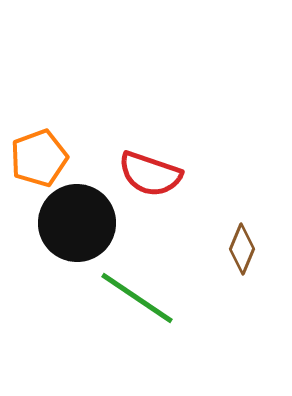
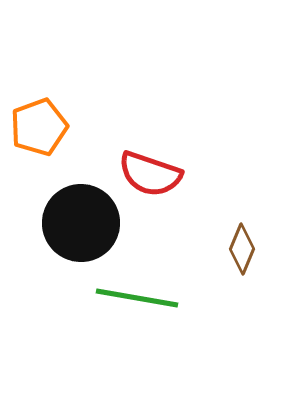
orange pentagon: moved 31 px up
black circle: moved 4 px right
green line: rotated 24 degrees counterclockwise
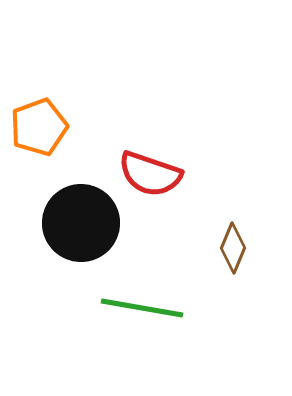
brown diamond: moved 9 px left, 1 px up
green line: moved 5 px right, 10 px down
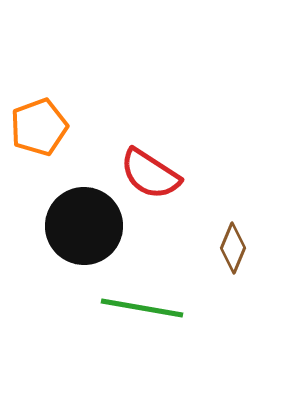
red semicircle: rotated 14 degrees clockwise
black circle: moved 3 px right, 3 px down
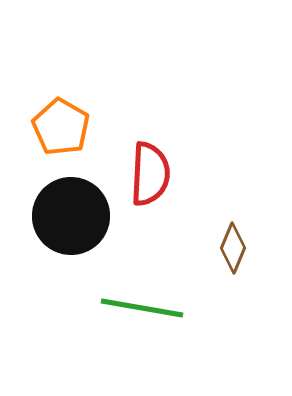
orange pentagon: moved 22 px right; rotated 22 degrees counterclockwise
red semicircle: rotated 120 degrees counterclockwise
black circle: moved 13 px left, 10 px up
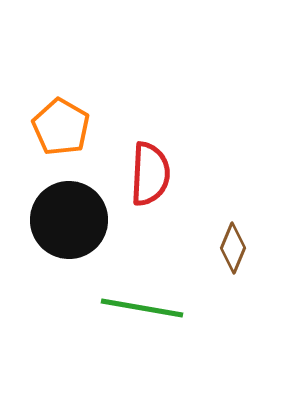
black circle: moved 2 px left, 4 px down
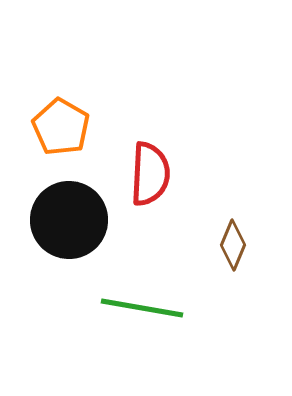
brown diamond: moved 3 px up
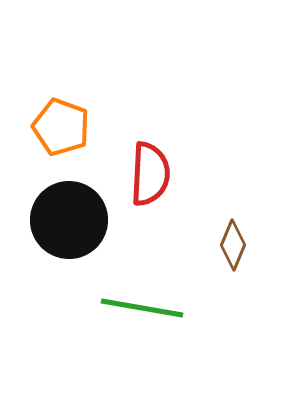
orange pentagon: rotated 10 degrees counterclockwise
